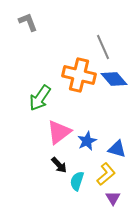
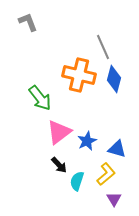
blue diamond: rotated 56 degrees clockwise
green arrow: rotated 72 degrees counterclockwise
purple triangle: moved 1 px right, 1 px down
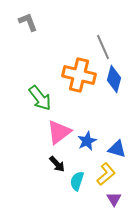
black arrow: moved 2 px left, 1 px up
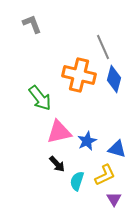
gray L-shape: moved 4 px right, 2 px down
pink triangle: rotated 24 degrees clockwise
yellow L-shape: moved 1 px left, 1 px down; rotated 15 degrees clockwise
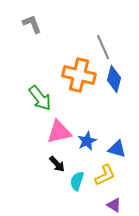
purple triangle: moved 6 px down; rotated 28 degrees counterclockwise
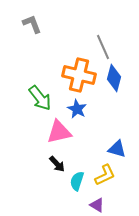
blue diamond: moved 1 px up
blue star: moved 10 px left, 32 px up; rotated 18 degrees counterclockwise
purple triangle: moved 17 px left
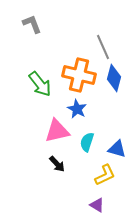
green arrow: moved 14 px up
pink triangle: moved 2 px left, 1 px up
cyan semicircle: moved 10 px right, 39 px up
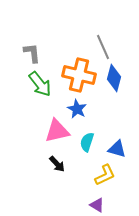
gray L-shape: moved 29 px down; rotated 15 degrees clockwise
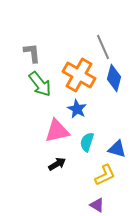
orange cross: rotated 16 degrees clockwise
black arrow: rotated 78 degrees counterclockwise
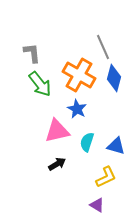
blue triangle: moved 1 px left, 3 px up
yellow L-shape: moved 1 px right, 2 px down
